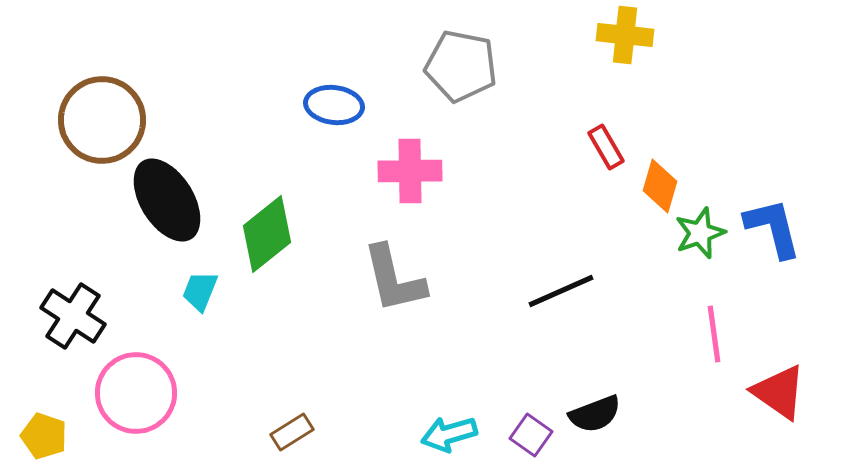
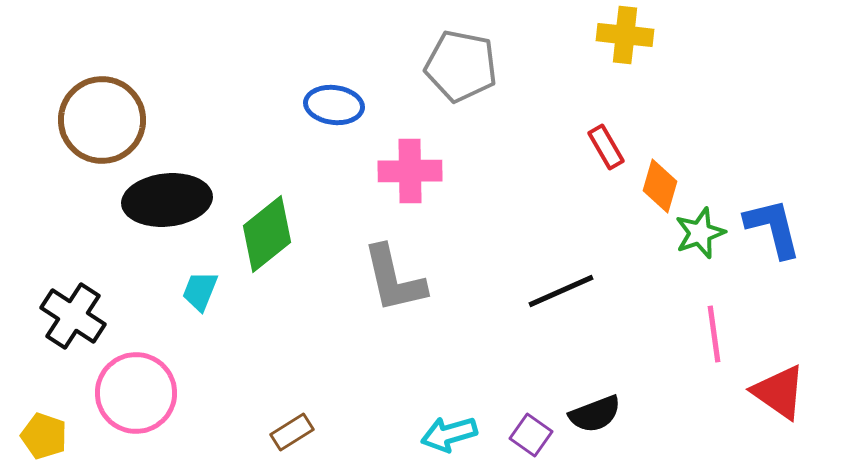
black ellipse: rotated 64 degrees counterclockwise
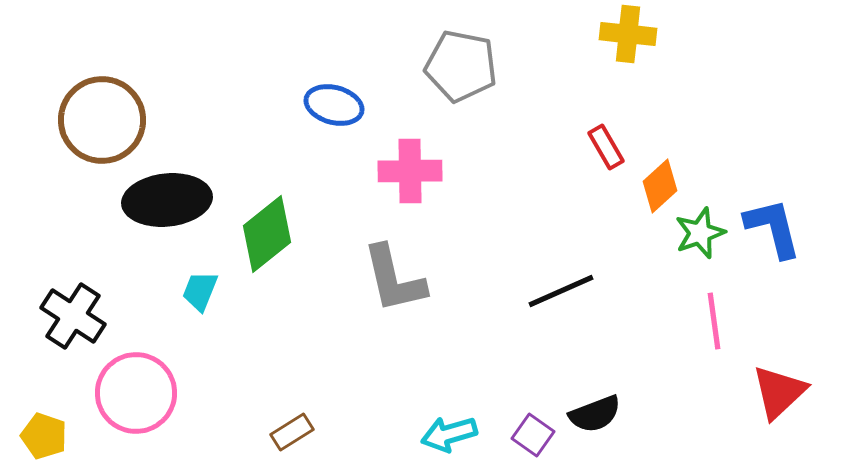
yellow cross: moved 3 px right, 1 px up
blue ellipse: rotated 8 degrees clockwise
orange diamond: rotated 32 degrees clockwise
pink line: moved 13 px up
red triangle: rotated 42 degrees clockwise
purple square: moved 2 px right
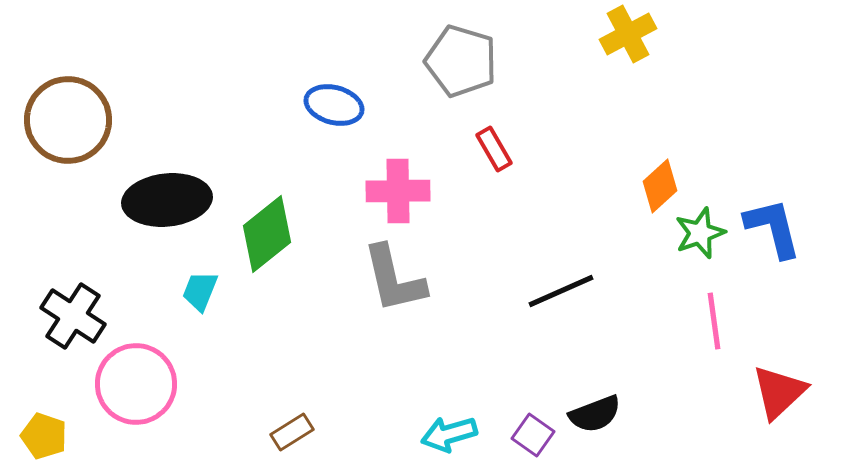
yellow cross: rotated 34 degrees counterclockwise
gray pentagon: moved 5 px up; rotated 6 degrees clockwise
brown circle: moved 34 px left
red rectangle: moved 112 px left, 2 px down
pink cross: moved 12 px left, 20 px down
pink circle: moved 9 px up
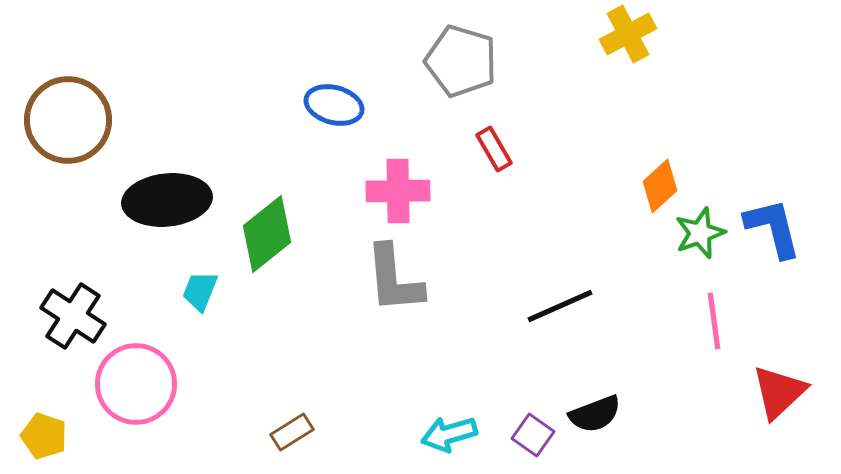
gray L-shape: rotated 8 degrees clockwise
black line: moved 1 px left, 15 px down
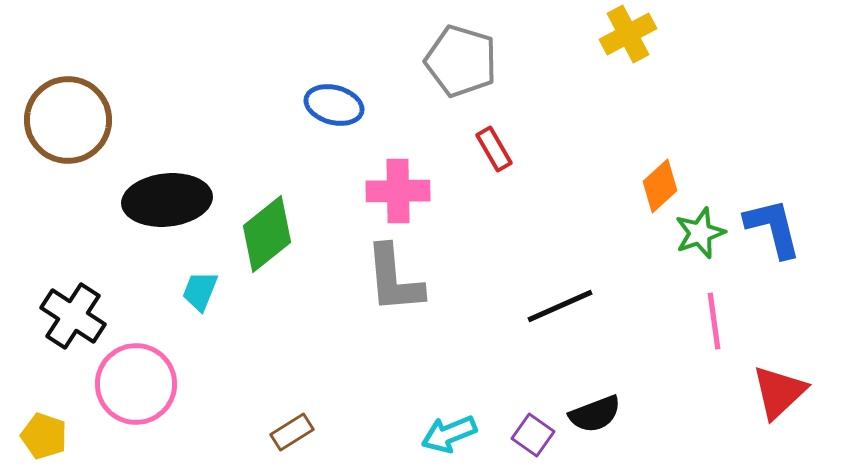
cyan arrow: rotated 6 degrees counterclockwise
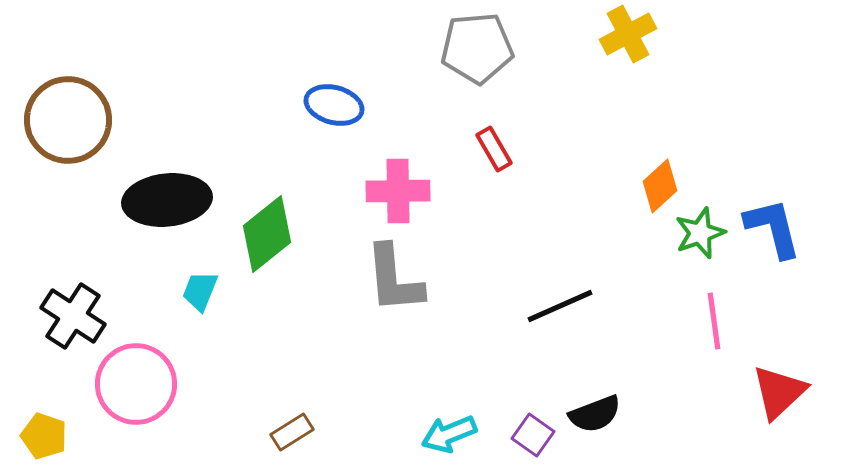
gray pentagon: moved 16 px right, 13 px up; rotated 22 degrees counterclockwise
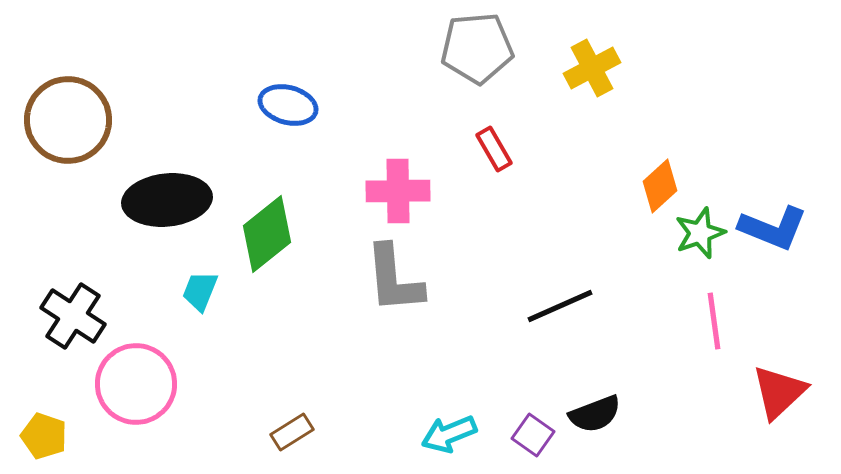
yellow cross: moved 36 px left, 34 px down
blue ellipse: moved 46 px left
blue L-shape: rotated 126 degrees clockwise
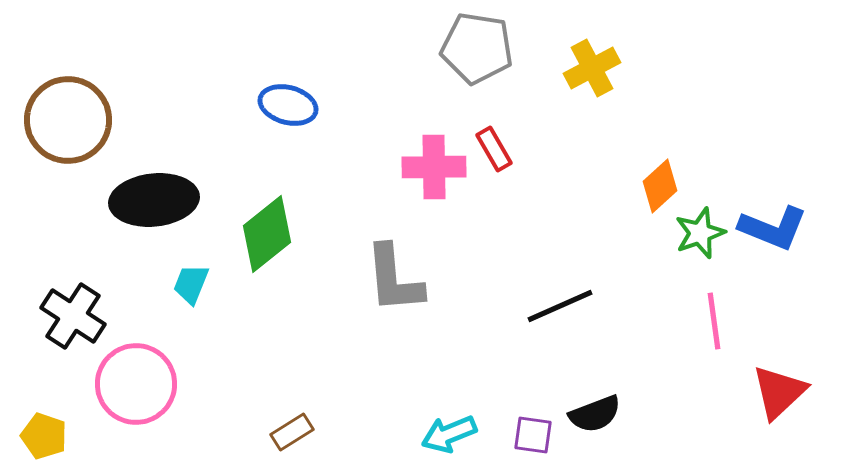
gray pentagon: rotated 14 degrees clockwise
pink cross: moved 36 px right, 24 px up
black ellipse: moved 13 px left
cyan trapezoid: moved 9 px left, 7 px up
purple square: rotated 27 degrees counterclockwise
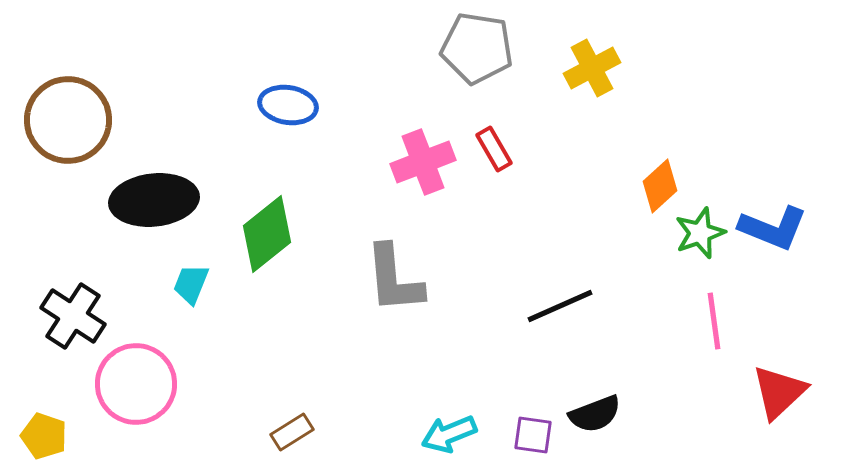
blue ellipse: rotated 6 degrees counterclockwise
pink cross: moved 11 px left, 5 px up; rotated 20 degrees counterclockwise
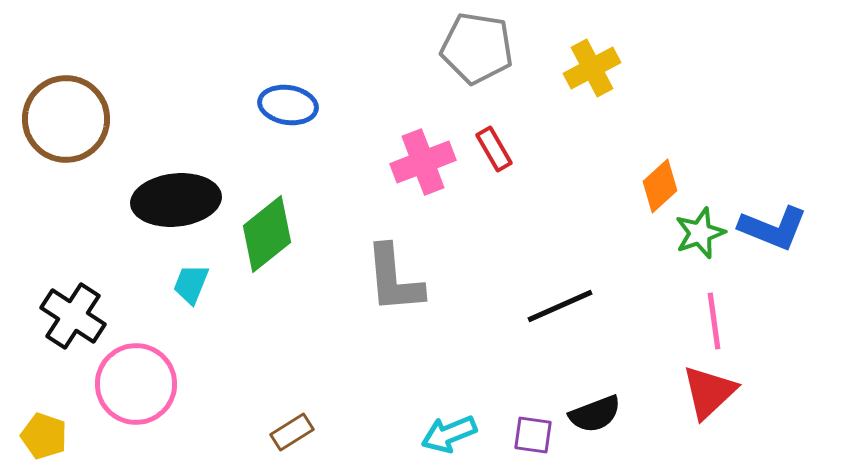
brown circle: moved 2 px left, 1 px up
black ellipse: moved 22 px right
red triangle: moved 70 px left
